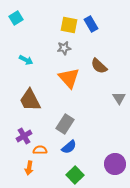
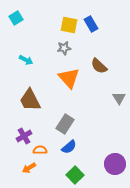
orange arrow: rotated 48 degrees clockwise
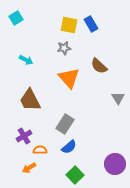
gray triangle: moved 1 px left
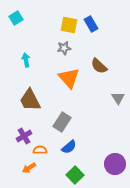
cyan arrow: rotated 128 degrees counterclockwise
gray rectangle: moved 3 px left, 2 px up
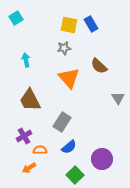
purple circle: moved 13 px left, 5 px up
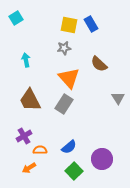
brown semicircle: moved 2 px up
gray rectangle: moved 2 px right, 18 px up
green square: moved 1 px left, 4 px up
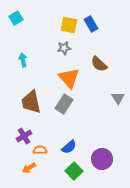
cyan arrow: moved 3 px left
brown trapezoid: moved 1 px right, 2 px down; rotated 15 degrees clockwise
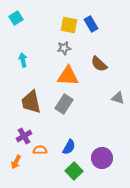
orange triangle: moved 1 px left, 2 px up; rotated 45 degrees counterclockwise
gray triangle: rotated 40 degrees counterclockwise
blue semicircle: rotated 21 degrees counterclockwise
purple circle: moved 1 px up
orange arrow: moved 13 px left, 6 px up; rotated 32 degrees counterclockwise
